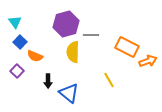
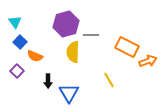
blue triangle: rotated 20 degrees clockwise
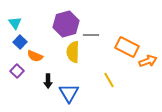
cyan triangle: moved 1 px down
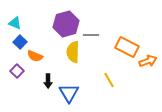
cyan triangle: rotated 32 degrees counterclockwise
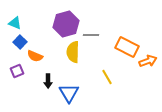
purple square: rotated 24 degrees clockwise
yellow line: moved 2 px left, 3 px up
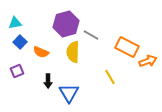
cyan triangle: rotated 32 degrees counterclockwise
gray line: rotated 28 degrees clockwise
orange semicircle: moved 6 px right, 4 px up
yellow line: moved 3 px right
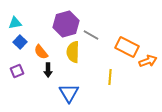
orange semicircle: rotated 28 degrees clockwise
yellow line: rotated 35 degrees clockwise
black arrow: moved 11 px up
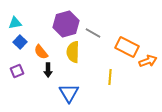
gray line: moved 2 px right, 2 px up
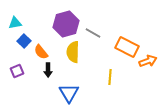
blue square: moved 4 px right, 1 px up
